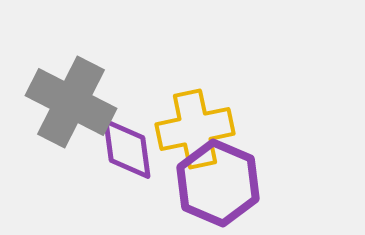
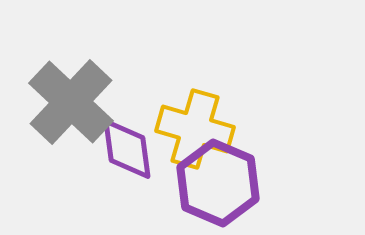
gray cross: rotated 16 degrees clockwise
yellow cross: rotated 28 degrees clockwise
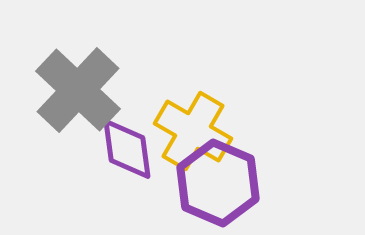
gray cross: moved 7 px right, 12 px up
yellow cross: moved 2 px left, 2 px down; rotated 14 degrees clockwise
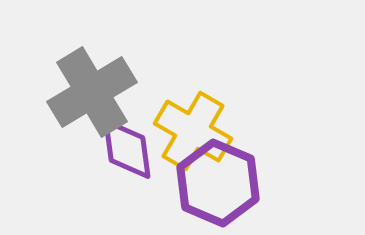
gray cross: moved 14 px right, 2 px down; rotated 16 degrees clockwise
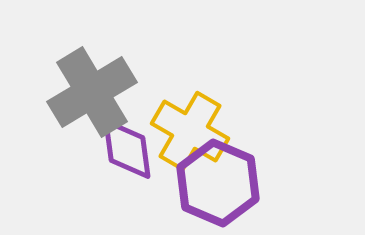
yellow cross: moved 3 px left
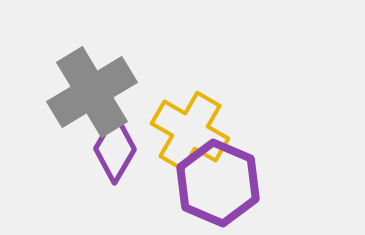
purple diamond: moved 12 px left; rotated 38 degrees clockwise
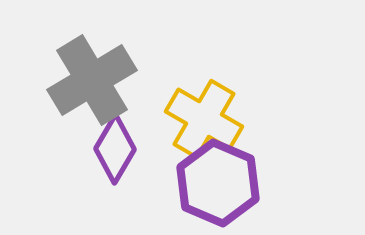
gray cross: moved 12 px up
yellow cross: moved 14 px right, 12 px up
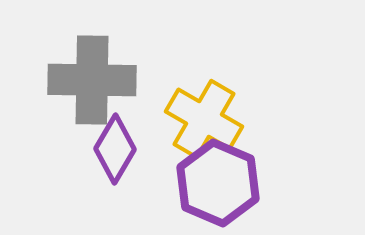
gray cross: rotated 32 degrees clockwise
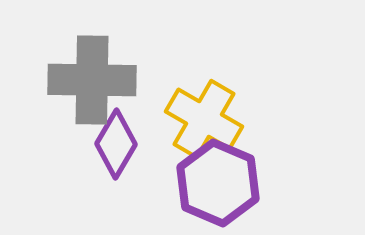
purple diamond: moved 1 px right, 5 px up
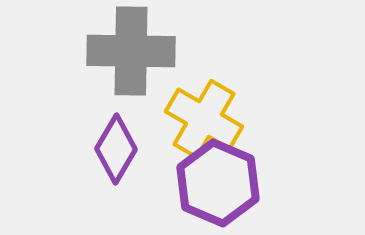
gray cross: moved 39 px right, 29 px up
purple diamond: moved 5 px down
